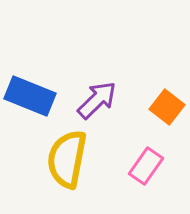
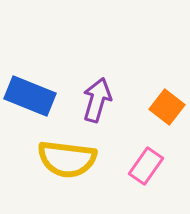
purple arrow: rotated 30 degrees counterclockwise
yellow semicircle: rotated 94 degrees counterclockwise
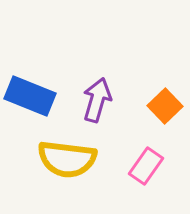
orange square: moved 2 px left, 1 px up; rotated 8 degrees clockwise
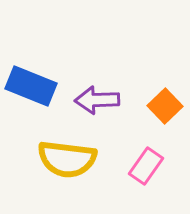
blue rectangle: moved 1 px right, 10 px up
purple arrow: rotated 108 degrees counterclockwise
